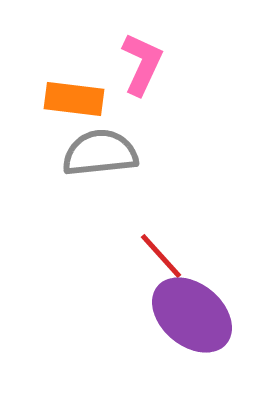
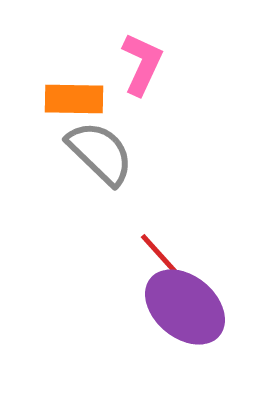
orange rectangle: rotated 6 degrees counterclockwise
gray semicircle: rotated 50 degrees clockwise
purple ellipse: moved 7 px left, 8 px up
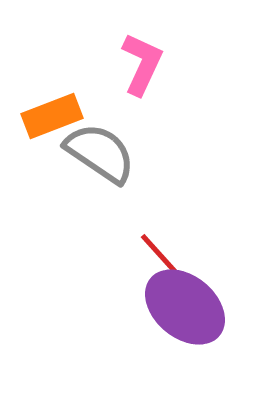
orange rectangle: moved 22 px left, 17 px down; rotated 22 degrees counterclockwise
gray semicircle: rotated 10 degrees counterclockwise
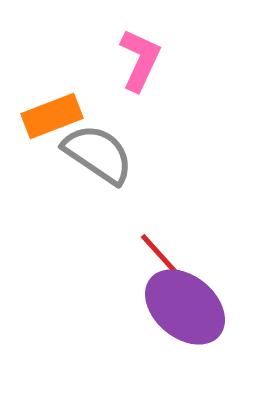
pink L-shape: moved 2 px left, 4 px up
gray semicircle: moved 2 px left, 1 px down
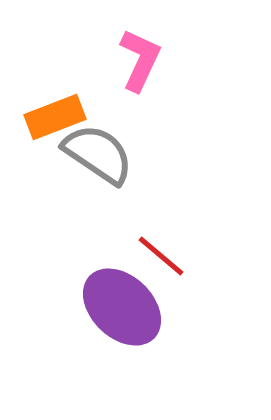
orange rectangle: moved 3 px right, 1 px down
red line: rotated 8 degrees counterclockwise
purple ellipse: moved 63 px left; rotated 4 degrees clockwise
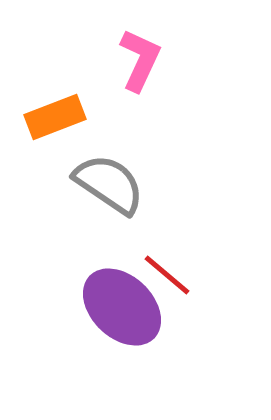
gray semicircle: moved 11 px right, 30 px down
red line: moved 6 px right, 19 px down
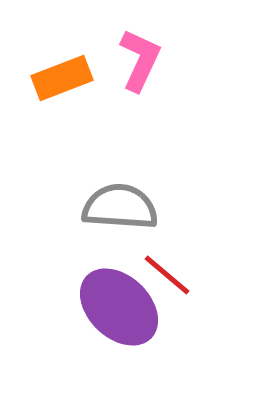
orange rectangle: moved 7 px right, 39 px up
gray semicircle: moved 11 px right, 23 px down; rotated 30 degrees counterclockwise
purple ellipse: moved 3 px left
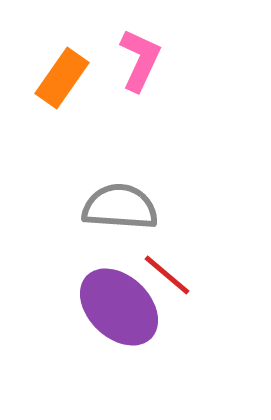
orange rectangle: rotated 34 degrees counterclockwise
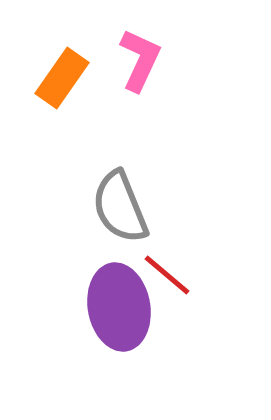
gray semicircle: rotated 116 degrees counterclockwise
purple ellipse: rotated 36 degrees clockwise
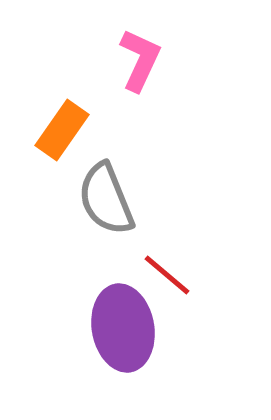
orange rectangle: moved 52 px down
gray semicircle: moved 14 px left, 8 px up
purple ellipse: moved 4 px right, 21 px down
